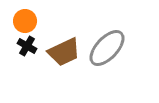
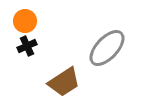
black cross: rotated 36 degrees clockwise
brown trapezoid: moved 30 px down; rotated 8 degrees counterclockwise
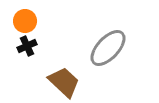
gray ellipse: moved 1 px right
brown trapezoid: rotated 104 degrees counterclockwise
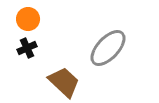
orange circle: moved 3 px right, 2 px up
black cross: moved 2 px down
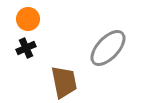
black cross: moved 1 px left
brown trapezoid: rotated 36 degrees clockwise
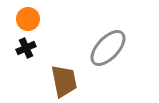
brown trapezoid: moved 1 px up
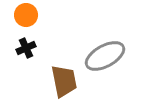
orange circle: moved 2 px left, 4 px up
gray ellipse: moved 3 px left, 8 px down; rotated 18 degrees clockwise
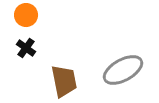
black cross: rotated 30 degrees counterclockwise
gray ellipse: moved 18 px right, 14 px down
